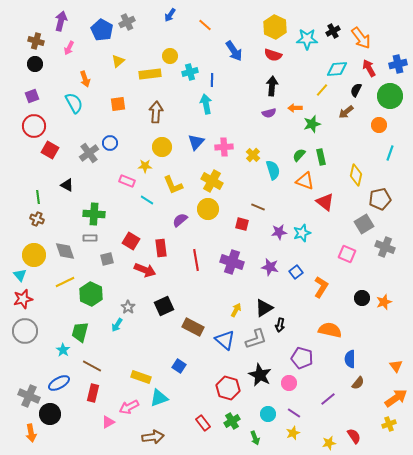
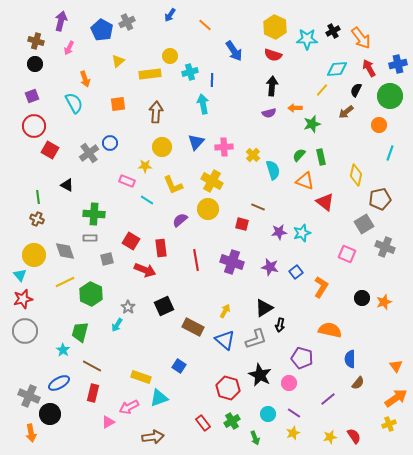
cyan arrow at (206, 104): moved 3 px left
yellow arrow at (236, 310): moved 11 px left, 1 px down
yellow star at (329, 443): moved 1 px right, 6 px up
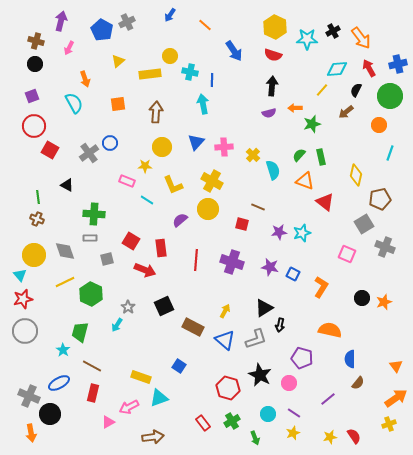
cyan cross at (190, 72): rotated 28 degrees clockwise
red line at (196, 260): rotated 15 degrees clockwise
blue square at (296, 272): moved 3 px left, 2 px down; rotated 24 degrees counterclockwise
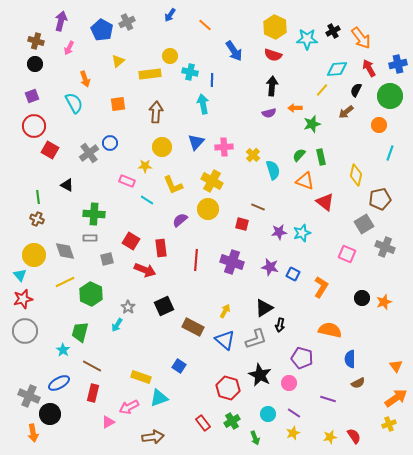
brown semicircle at (358, 383): rotated 24 degrees clockwise
purple line at (328, 399): rotated 56 degrees clockwise
orange arrow at (31, 433): moved 2 px right
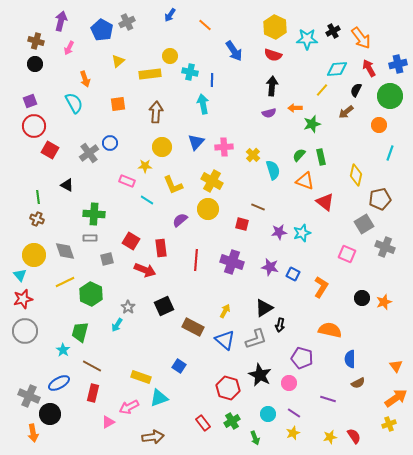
purple square at (32, 96): moved 2 px left, 5 px down
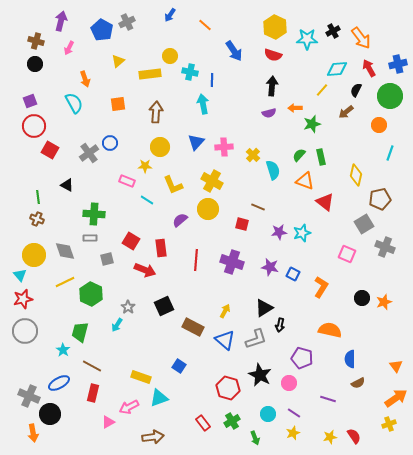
yellow circle at (162, 147): moved 2 px left
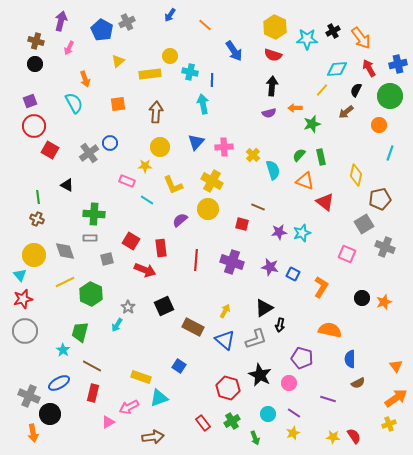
yellow star at (330, 437): moved 3 px right; rotated 16 degrees clockwise
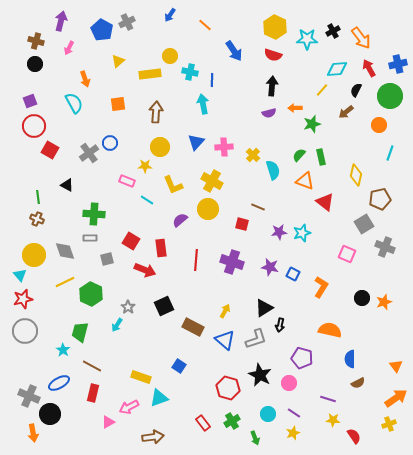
yellow star at (333, 437): moved 17 px up
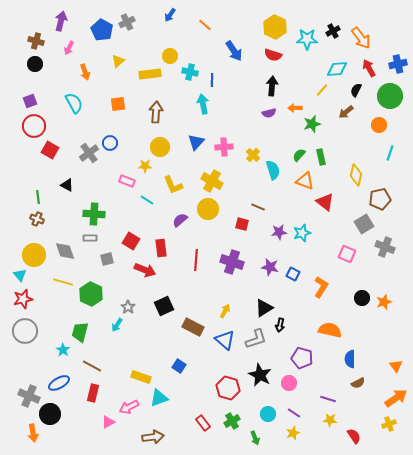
orange arrow at (85, 79): moved 7 px up
yellow line at (65, 282): moved 2 px left; rotated 42 degrees clockwise
yellow star at (333, 420): moved 3 px left
